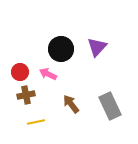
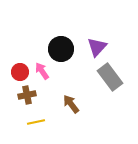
pink arrow: moved 6 px left, 3 px up; rotated 30 degrees clockwise
brown cross: moved 1 px right
gray rectangle: moved 29 px up; rotated 12 degrees counterclockwise
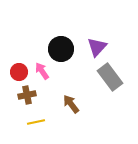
red circle: moved 1 px left
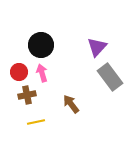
black circle: moved 20 px left, 4 px up
pink arrow: moved 2 px down; rotated 18 degrees clockwise
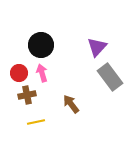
red circle: moved 1 px down
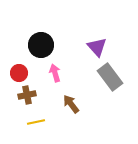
purple triangle: rotated 25 degrees counterclockwise
pink arrow: moved 13 px right
